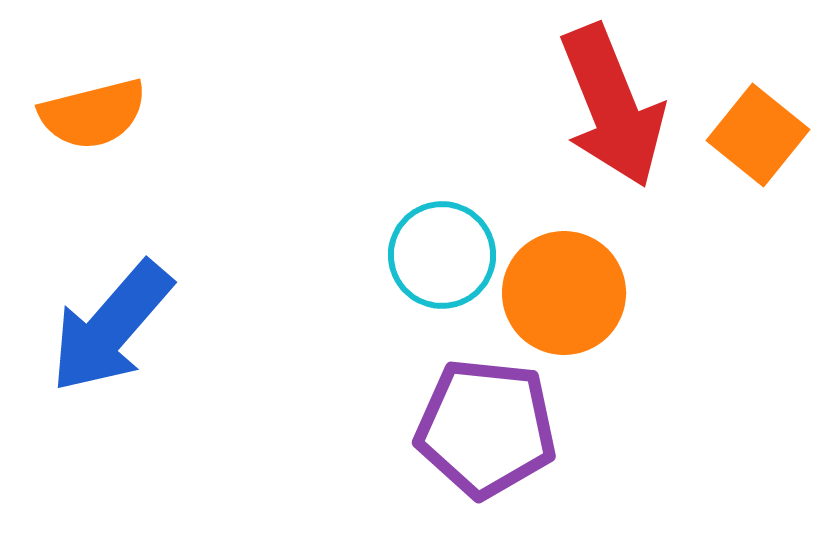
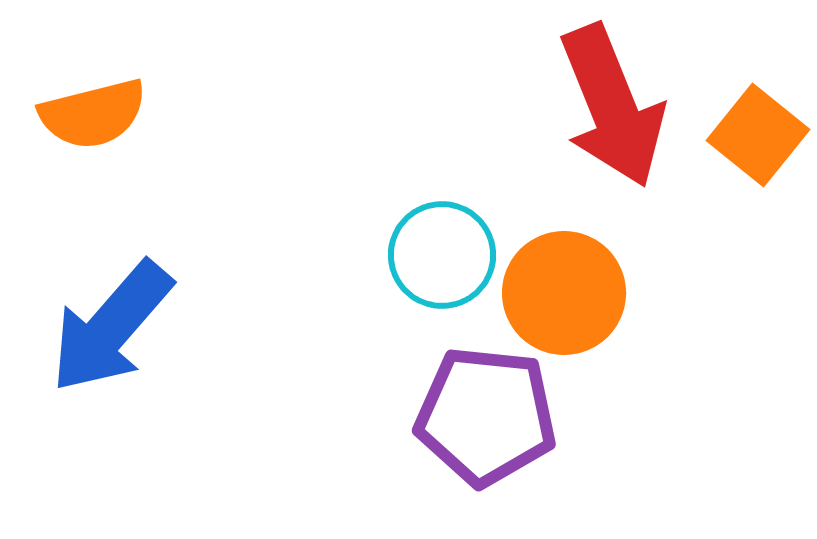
purple pentagon: moved 12 px up
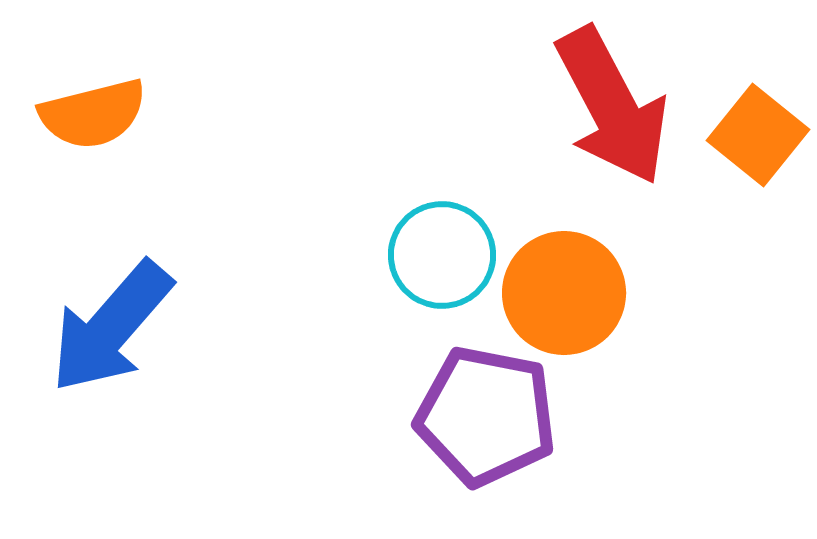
red arrow: rotated 6 degrees counterclockwise
purple pentagon: rotated 5 degrees clockwise
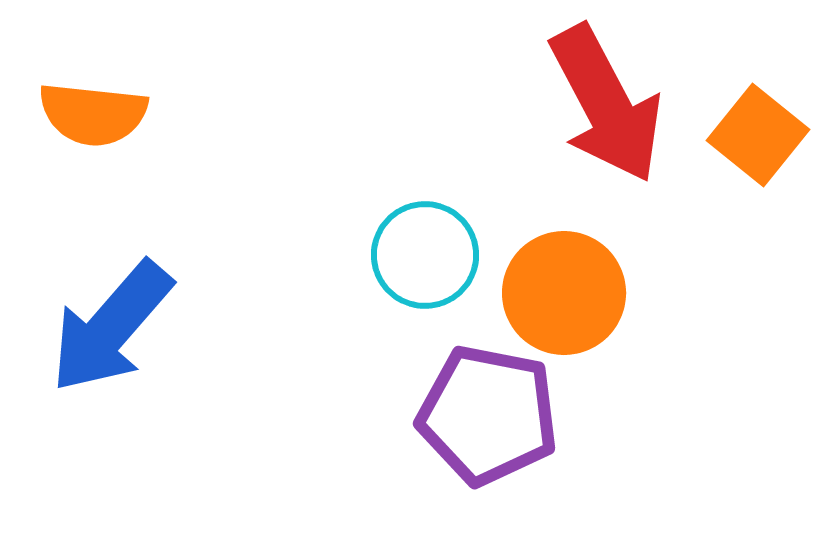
red arrow: moved 6 px left, 2 px up
orange semicircle: rotated 20 degrees clockwise
cyan circle: moved 17 px left
purple pentagon: moved 2 px right, 1 px up
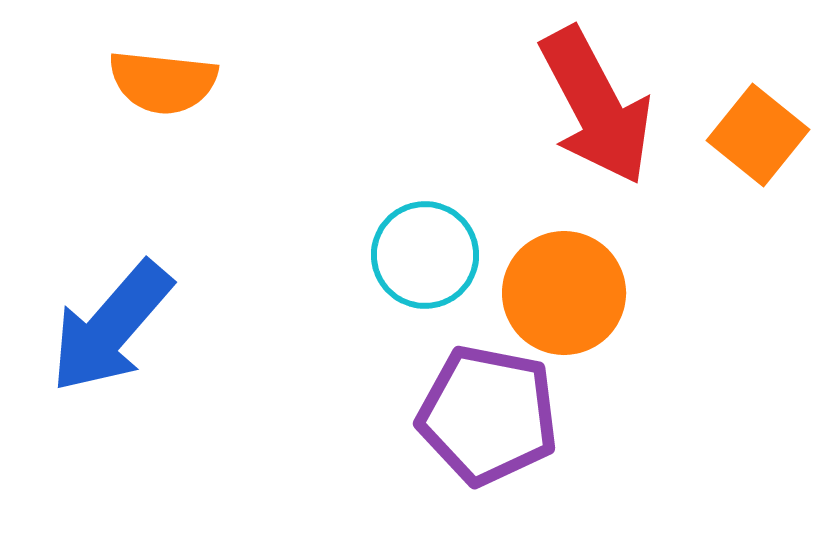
red arrow: moved 10 px left, 2 px down
orange semicircle: moved 70 px right, 32 px up
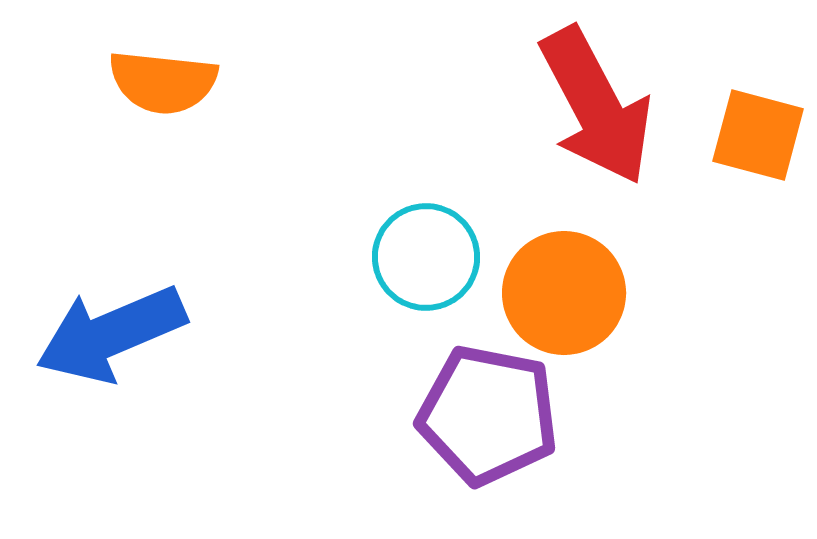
orange square: rotated 24 degrees counterclockwise
cyan circle: moved 1 px right, 2 px down
blue arrow: moved 7 px down; rotated 26 degrees clockwise
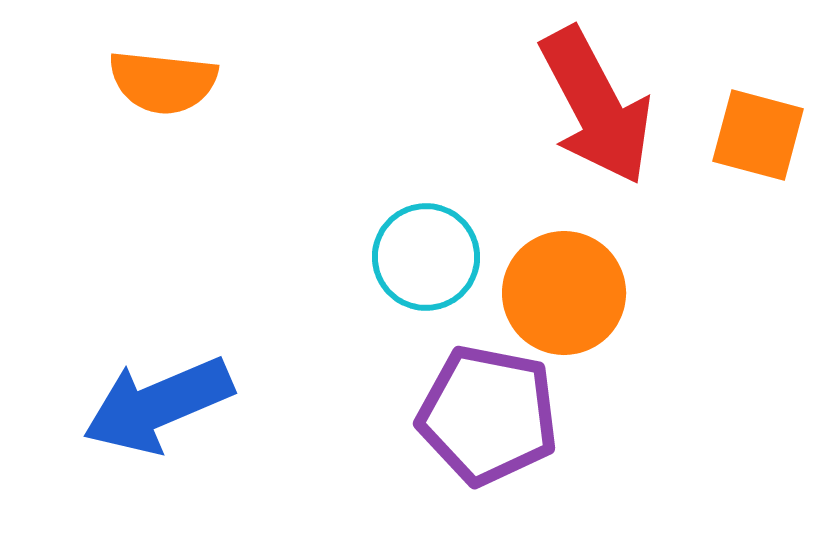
blue arrow: moved 47 px right, 71 px down
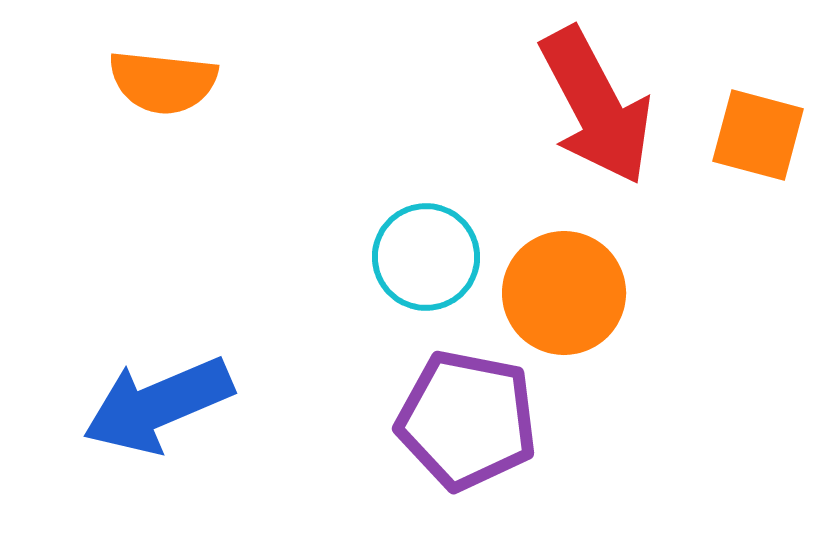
purple pentagon: moved 21 px left, 5 px down
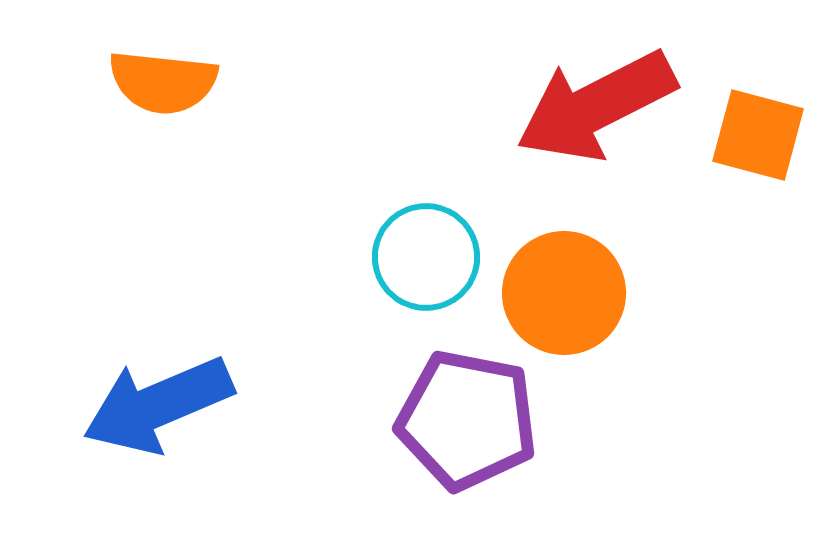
red arrow: rotated 91 degrees clockwise
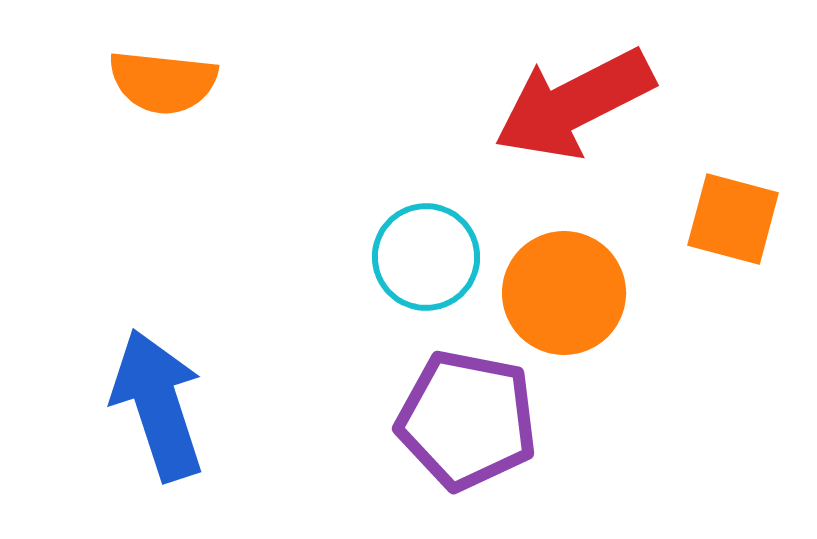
red arrow: moved 22 px left, 2 px up
orange square: moved 25 px left, 84 px down
blue arrow: rotated 95 degrees clockwise
